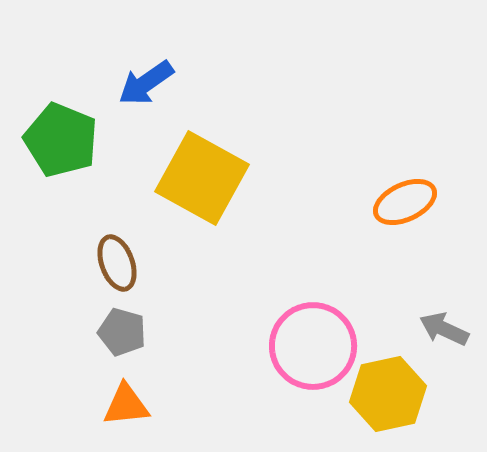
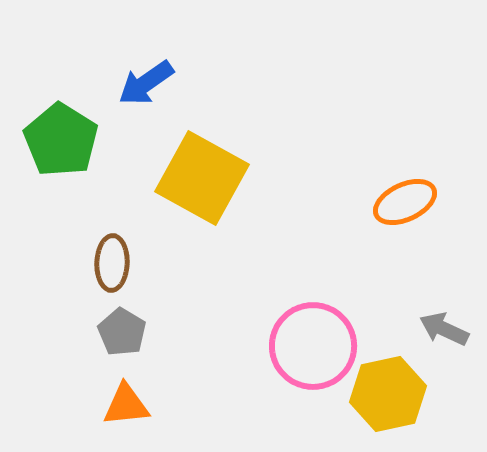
green pentagon: rotated 10 degrees clockwise
brown ellipse: moved 5 px left; rotated 22 degrees clockwise
gray pentagon: rotated 15 degrees clockwise
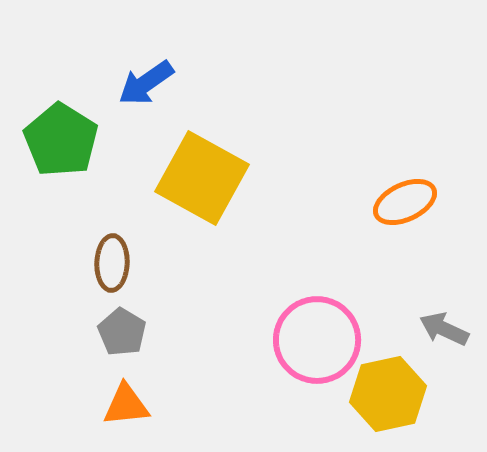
pink circle: moved 4 px right, 6 px up
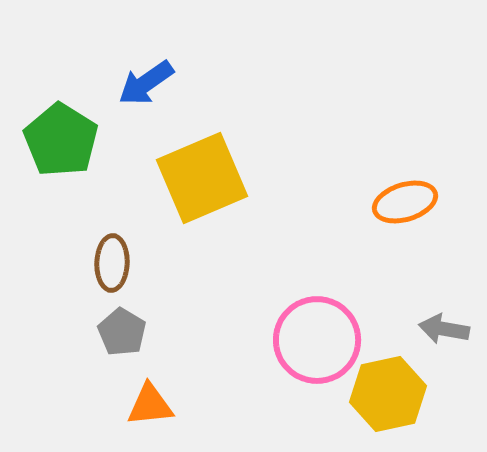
yellow square: rotated 38 degrees clockwise
orange ellipse: rotated 8 degrees clockwise
gray arrow: rotated 15 degrees counterclockwise
orange triangle: moved 24 px right
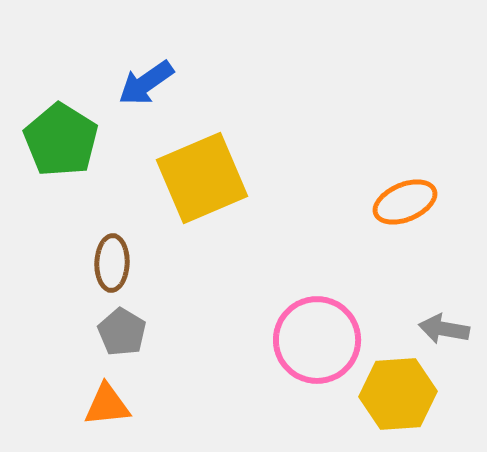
orange ellipse: rotated 6 degrees counterclockwise
yellow hexagon: moved 10 px right; rotated 8 degrees clockwise
orange triangle: moved 43 px left
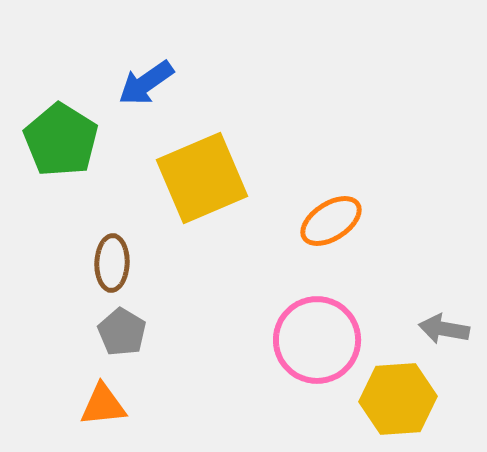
orange ellipse: moved 74 px left, 19 px down; rotated 10 degrees counterclockwise
yellow hexagon: moved 5 px down
orange triangle: moved 4 px left
